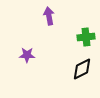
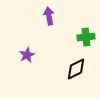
purple star: rotated 28 degrees counterclockwise
black diamond: moved 6 px left
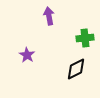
green cross: moved 1 px left, 1 px down
purple star: rotated 14 degrees counterclockwise
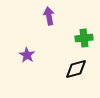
green cross: moved 1 px left
black diamond: rotated 10 degrees clockwise
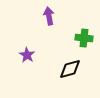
green cross: rotated 12 degrees clockwise
black diamond: moved 6 px left
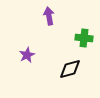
purple star: rotated 14 degrees clockwise
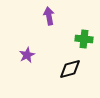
green cross: moved 1 px down
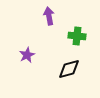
green cross: moved 7 px left, 3 px up
black diamond: moved 1 px left
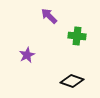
purple arrow: rotated 36 degrees counterclockwise
black diamond: moved 3 px right, 12 px down; rotated 35 degrees clockwise
